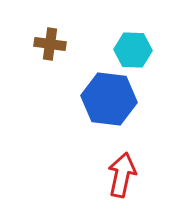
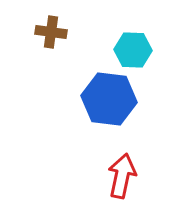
brown cross: moved 1 px right, 12 px up
red arrow: moved 1 px down
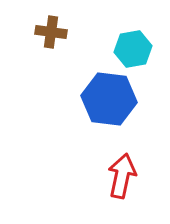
cyan hexagon: moved 1 px up; rotated 12 degrees counterclockwise
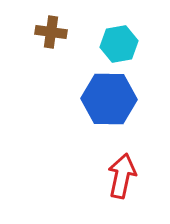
cyan hexagon: moved 14 px left, 5 px up
blue hexagon: rotated 6 degrees counterclockwise
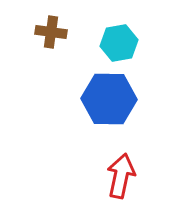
cyan hexagon: moved 1 px up
red arrow: moved 1 px left
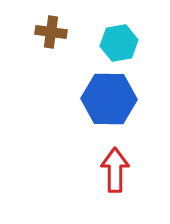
red arrow: moved 6 px left, 6 px up; rotated 12 degrees counterclockwise
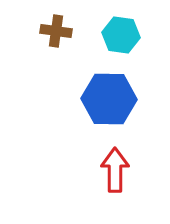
brown cross: moved 5 px right, 1 px up
cyan hexagon: moved 2 px right, 8 px up; rotated 18 degrees clockwise
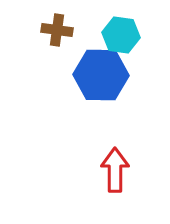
brown cross: moved 1 px right, 1 px up
blue hexagon: moved 8 px left, 24 px up
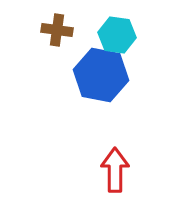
cyan hexagon: moved 4 px left
blue hexagon: rotated 10 degrees clockwise
